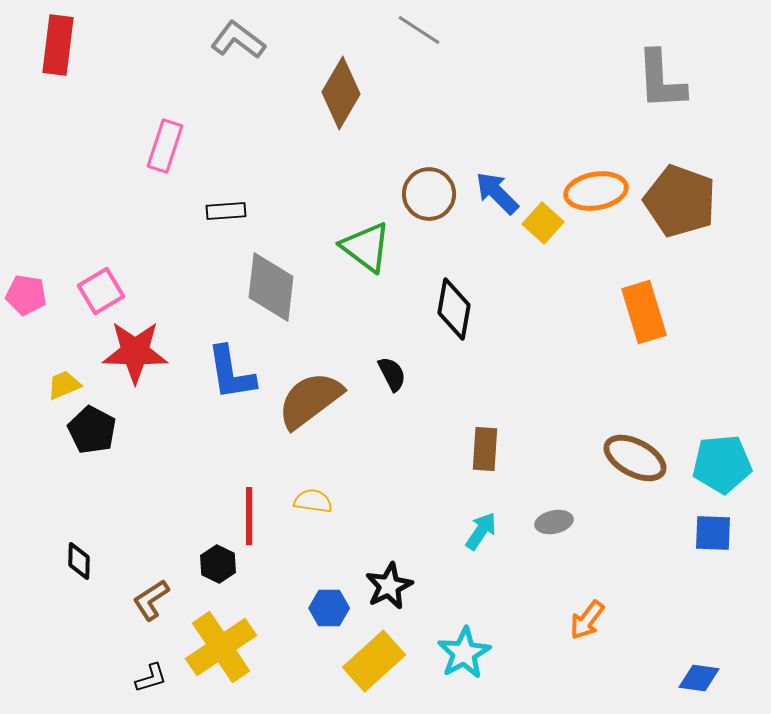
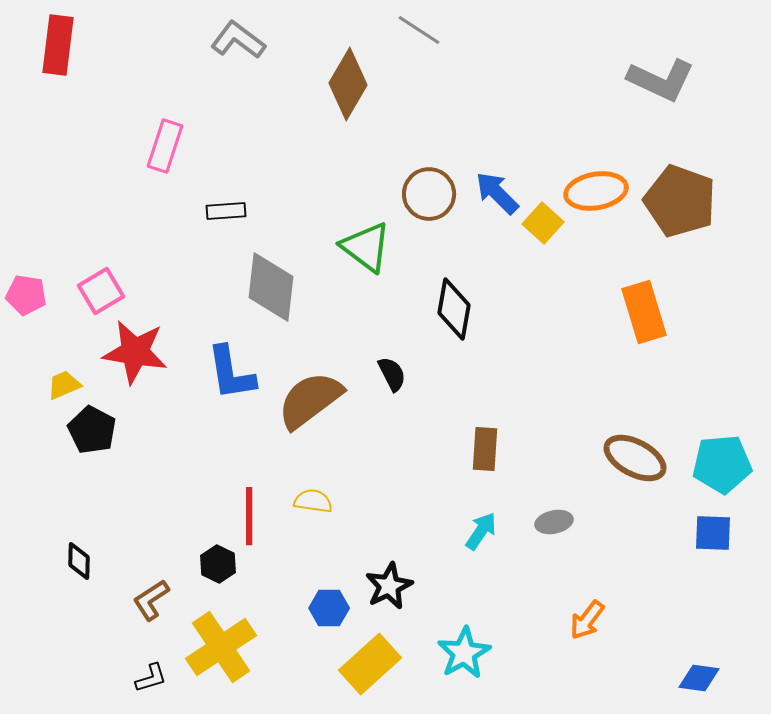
gray L-shape at (661, 80): rotated 62 degrees counterclockwise
brown diamond at (341, 93): moved 7 px right, 9 px up
red star at (135, 352): rotated 8 degrees clockwise
yellow rectangle at (374, 661): moved 4 px left, 3 px down
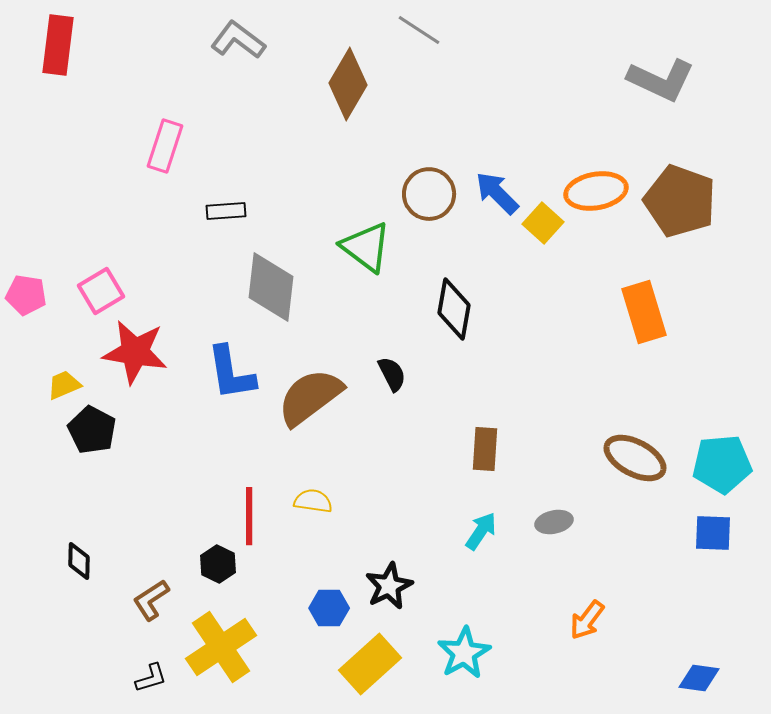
brown semicircle at (310, 400): moved 3 px up
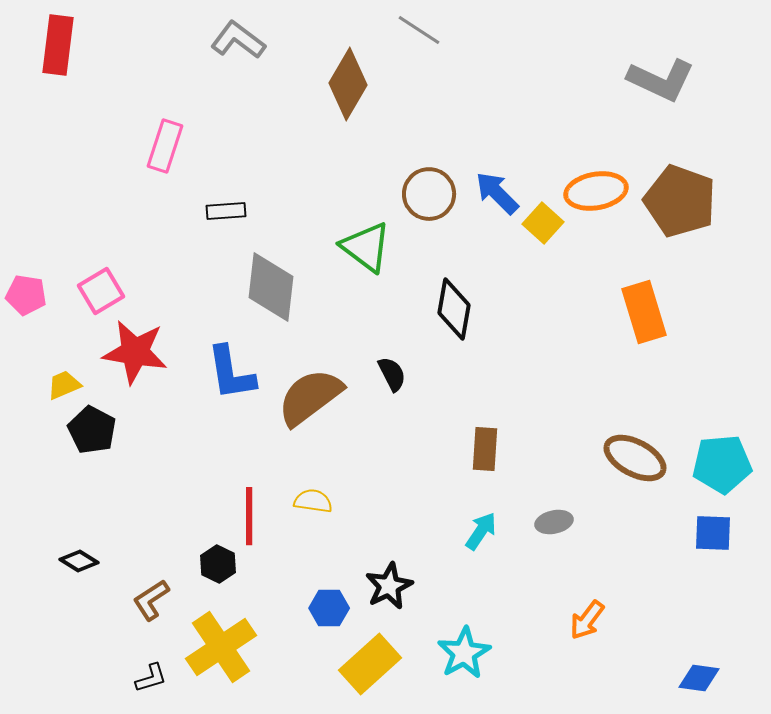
black diamond at (79, 561): rotated 60 degrees counterclockwise
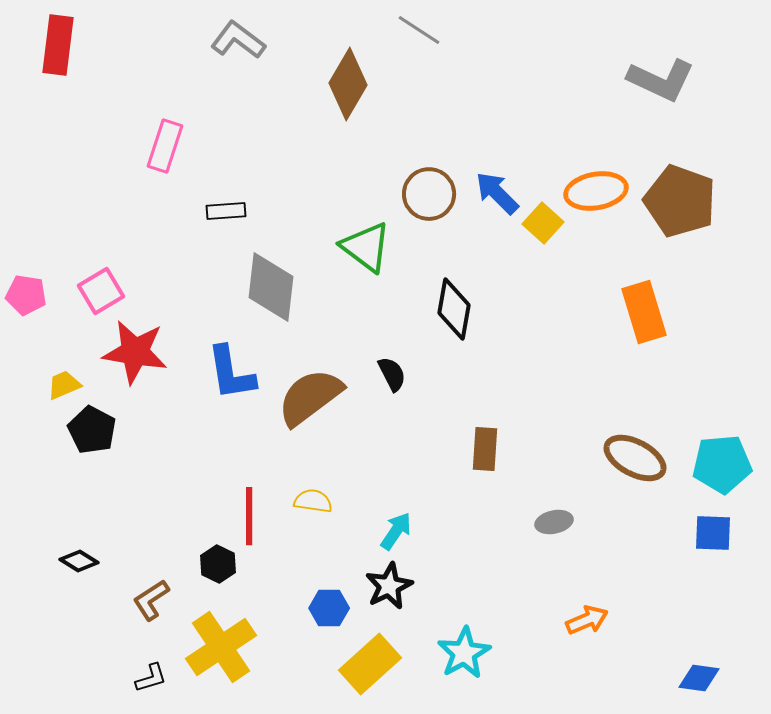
cyan arrow at (481, 531): moved 85 px left
orange arrow at (587, 620): rotated 150 degrees counterclockwise
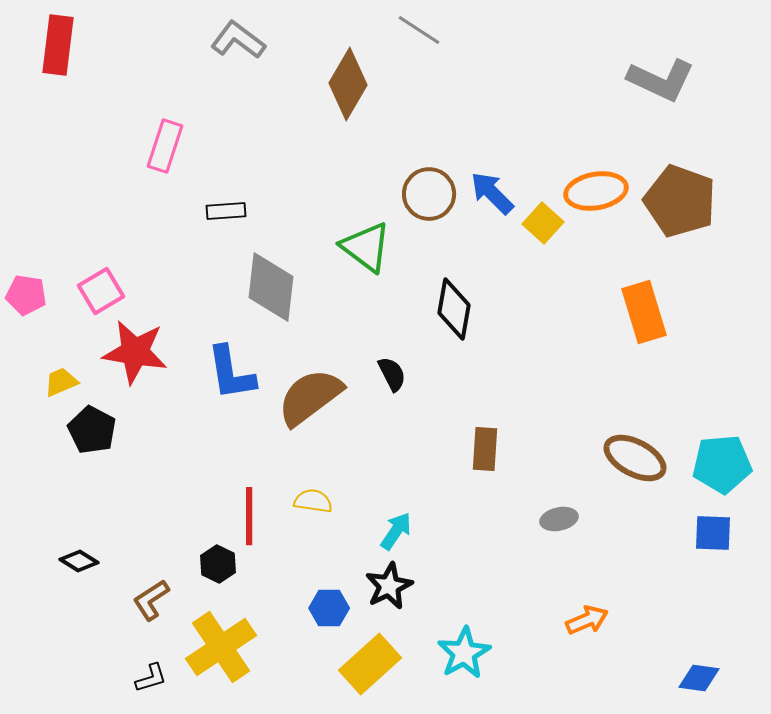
blue arrow at (497, 193): moved 5 px left
yellow trapezoid at (64, 385): moved 3 px left, 3 px up
gray ellipse at (554, 522): moved 5 px right, 3 px up
